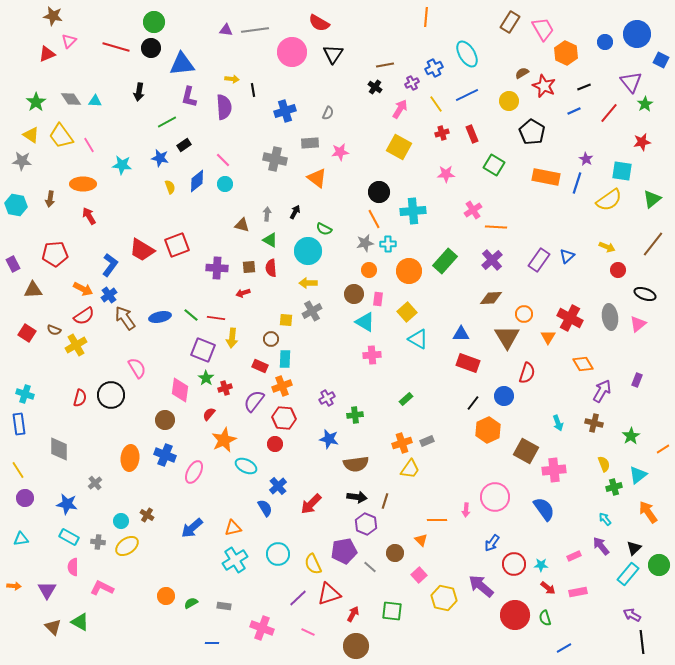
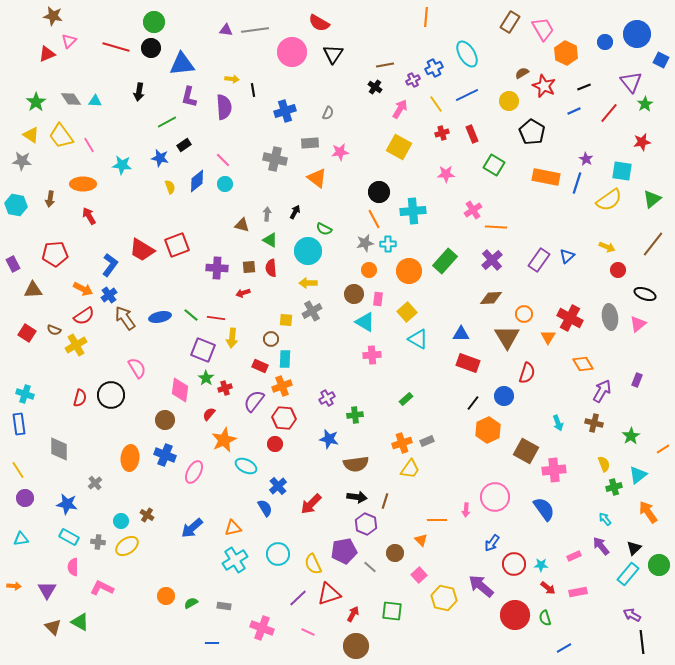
purple cross at (412, 83): moved 1 px right, 3 px up
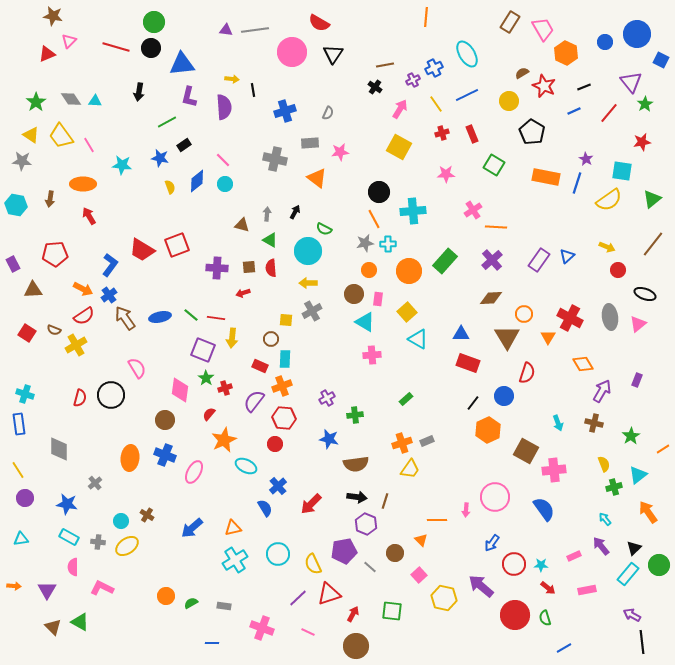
pink rectangle at (578, 592): moved 9 px right, 2 px up
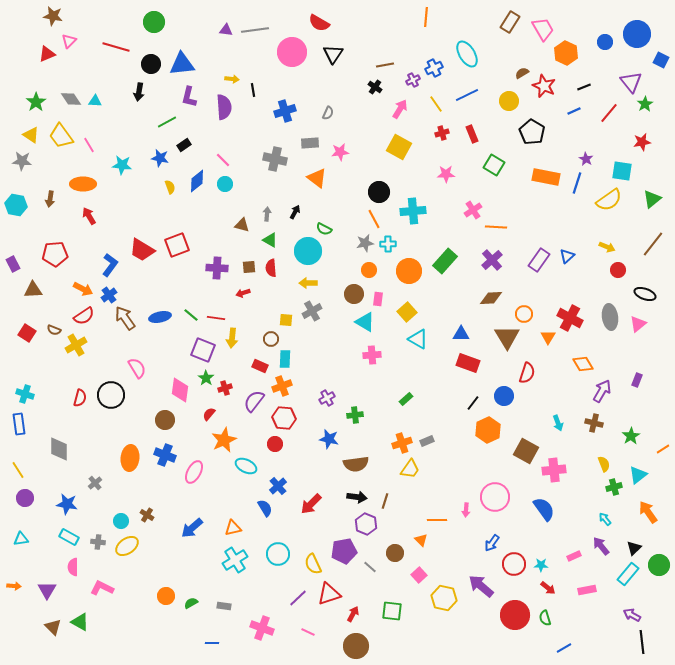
black circle at (151, 48): moved 16 px down
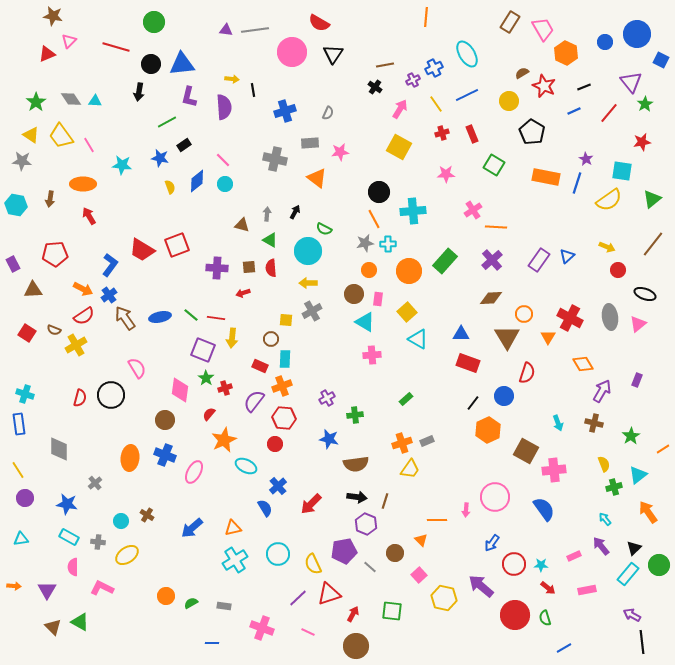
yellow ellipse at (127, 546): moved 9 px down
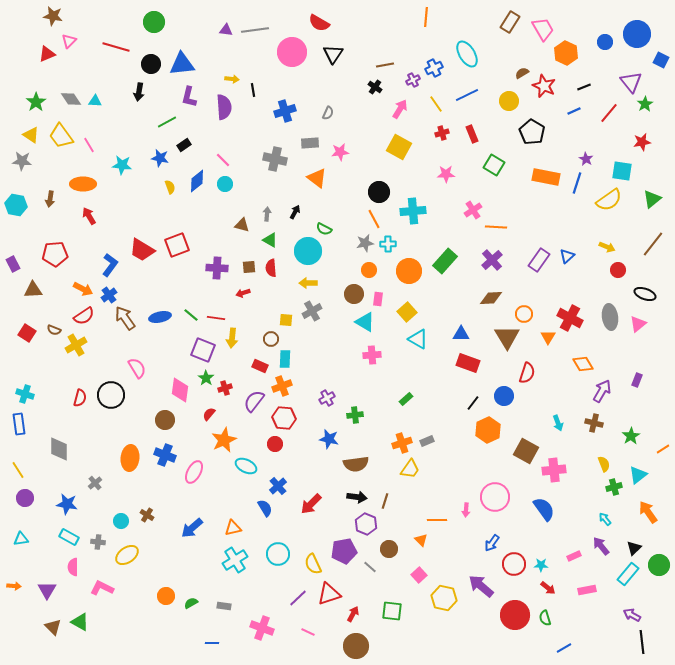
brown circle at (395, 553): moved 6 px left, 4 px up
